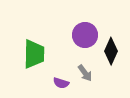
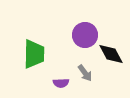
black diamond: moved 3 px down; rotated 52 degrees counterclockwise
purple semicircle: rotated 21 degrees counterclockwise
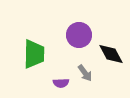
purple circle: moved 6 px left
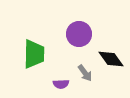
purple circle: moved 1 px up
black diamond: moved 5 px down; rotated 8 degrees counterclockwise
purple semicircle: moved 1 px down
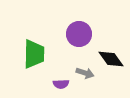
gray arrow: rotated 36 degrees counterclockwise
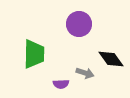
purple circle: moved 10 px up
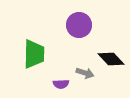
purple circle: moved 1 px down
black diamond: rotated 8 degrees counterclockwise
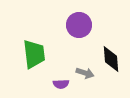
green trapezoid: rotated 8 degrees counterclockwise
black diamond: rotated 40 degrees clockwise
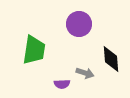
purple circle: moved 1 px up
green trapezoid: moved 4 px up; rotated 16 degrees clockwise
purple semicircle: moved 1 px right
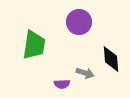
purple circle: moved 2 px up
green trapezoid: moved 5 px up
